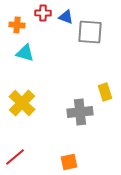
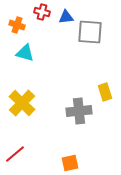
red cross: moved 1 px left, 1 px up; rotated 14 degrees clockwise
blue triangle: rotated 28 degrees counterclockwise
orange cross: rotated 14 degrees clockwise
gray cross: moved 1 px left, 1 px up
red line: moved 3 px up
orange square: moved 1 px right, 1 px down
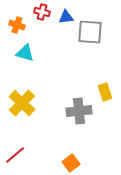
red line: moved 1 px down
orange square: moved 1 px right; rotated 24 degrees counterclockwise
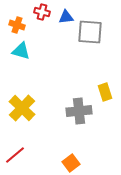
cyan triangle: moved 4 px left, 2 px up
yellow cross: moved 5 px down
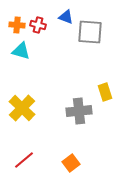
red cross: moved 4 px left, 13 px down
blue triangle: rotated 28 degrees clockwise
orange cross: rotated 14 degrees counterclockwise
red line: moved 9 px right, 5 px down
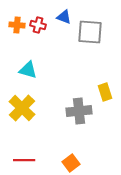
blue triangle: moved 2 px left
cyan triangle: moved 7 px right, 19 px down
red line: rotated 40 degrees clockwise
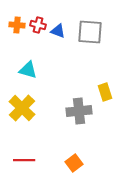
blue triangle: moved 6 px left, 14 px down
orange square: moved 3 px right
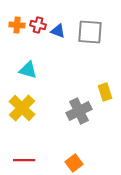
gray cross: rotated 20 degrees counterclockwise
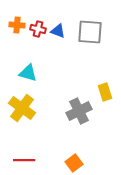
red cross: moved 4 px down
cyan triangle: moved 3 px down
yellow cross: rotated 8 degrees counterclockwise
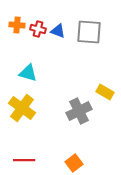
gray square: moved 1 px left
yellow rectangle: rotated 42 degrees counterclockwise
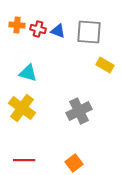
yellow rectangle: moved 27 px up
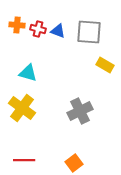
gray cross: moved 1 px right
